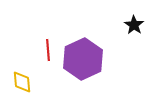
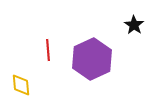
purple hexagon: moved 9 px right
yellow diamond: moved 1 px left, 3 px down
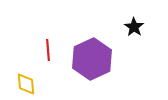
black star: moved 2 px down
yellow diamond: moved 5 px right, 1 px up
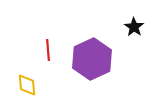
yellow diamond: moved 1 px right, 1 px down
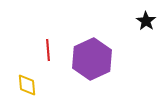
black star: moved 12 px right, 6 px up
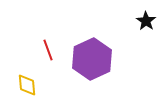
red line: rotated 15 degrees counterclockwise
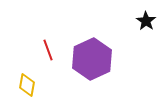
yellow diamond: rotated 15 degrees clockwise
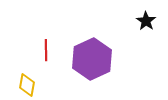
red line: moved 2 px left; rotated 20 degrees clockwise
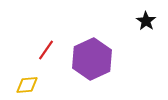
red line: rotated 35 degrees clockwise
yellow diamond: rotated 75 degrees clockwise
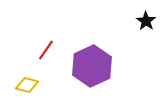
purple hexagon: moved 7 px down
yellow diamond: rotated 20 degrees clockwise
